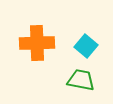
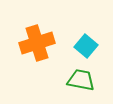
orange cross: rotated 16 degrees counterclockwise
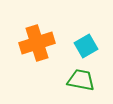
cyan square: rotated 20 degrees clockwise
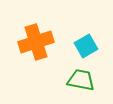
orange cross: moved 1 px left, 1 px up
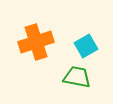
green trapezoid: moved 4 px left, 3 px up
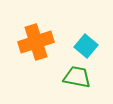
cyan square: rotated 20 degrees counterclockwise
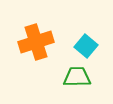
green trapezoid: rotated 12 degrees counterclockwise
